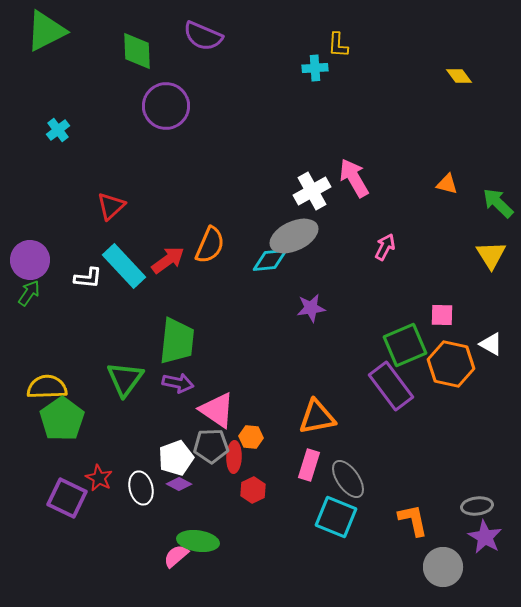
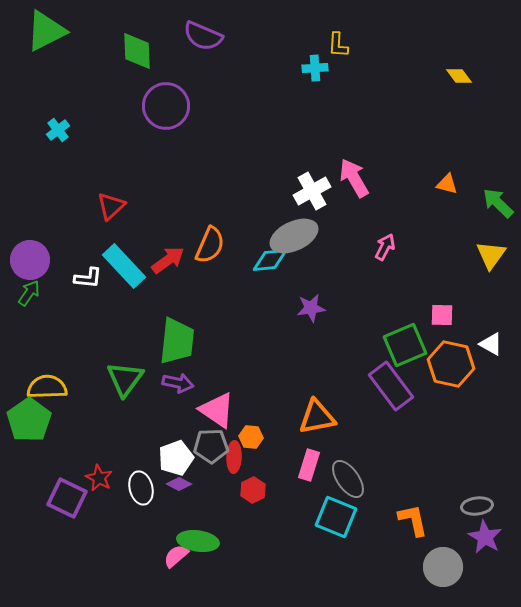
yellow triangle at (491, 255): rotated 8 degrees clockwise
green pentagon at (62, 419): moved 33 px left, 1 px down
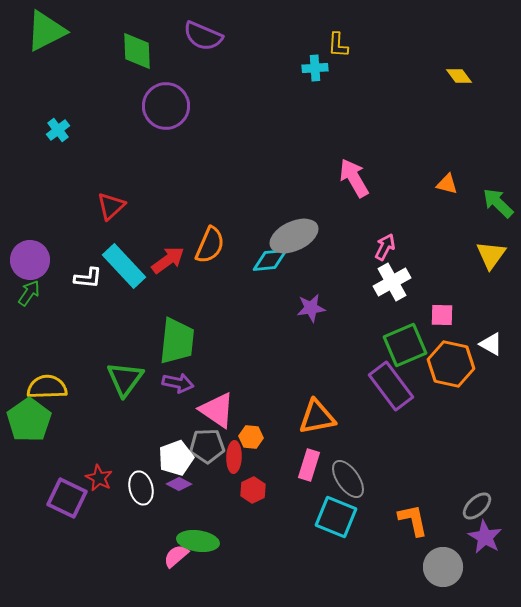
white cross at (312, 191): moved 80 px right, 91 px down
gray pentagon at (211, 446): moved 4 px left
gray ellipse at (477, 506): rotated 36 degrees counterclockwise
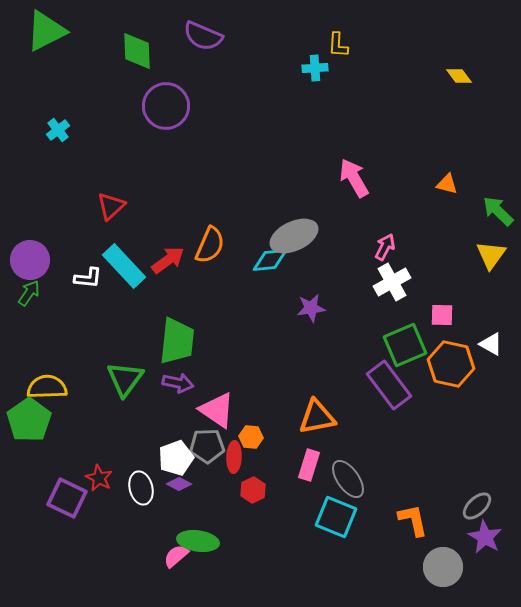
green arrow at (498, 203): moved 8 px down
purple rectangle at (391, 386): moved 2 px left, 1 px up
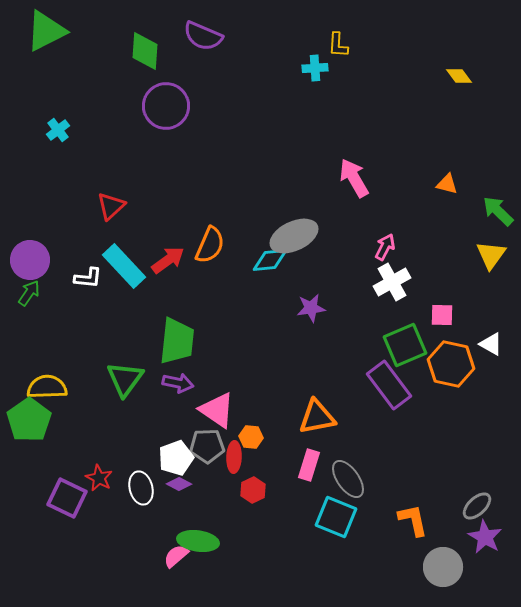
green diamond at (137, 51): moved 8 px right; rotated 6 degrees clockwise
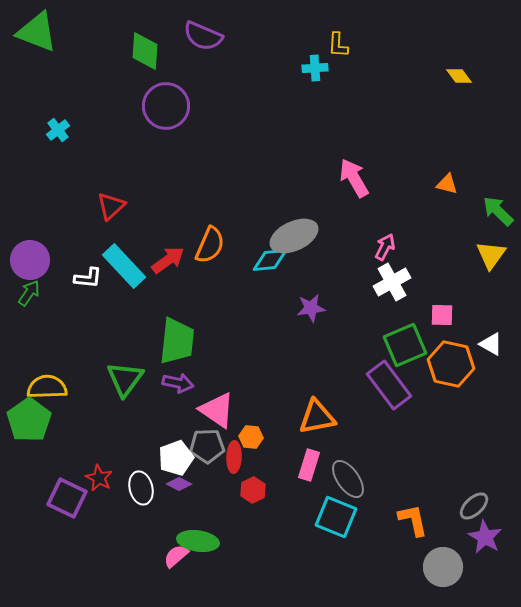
green triangle at (46, 31): moved 9 px left, 1 px down; rotated 48 degrees clockwise
gray ellipse at (477, 506): moved 3 px left
